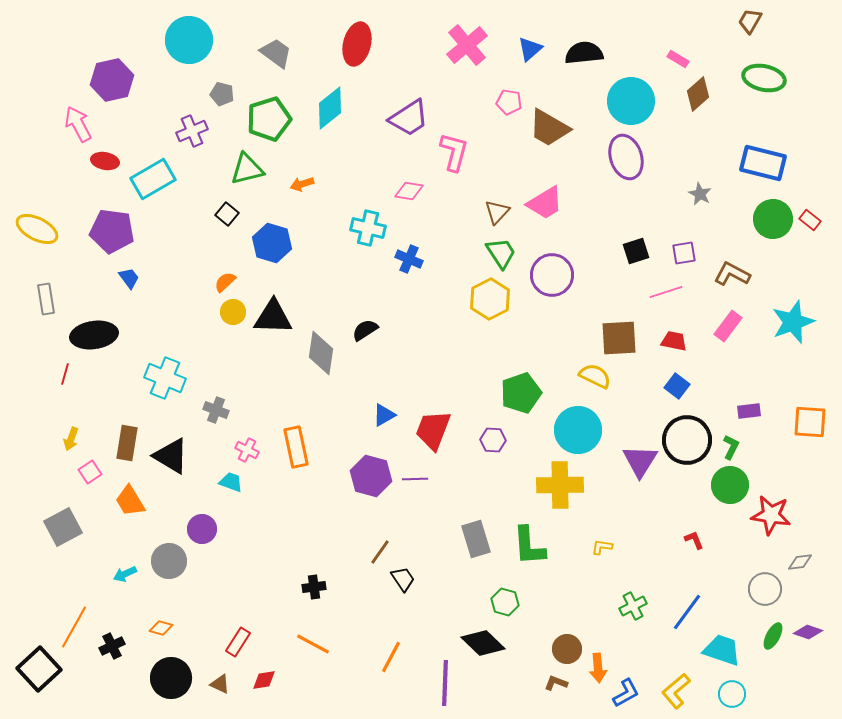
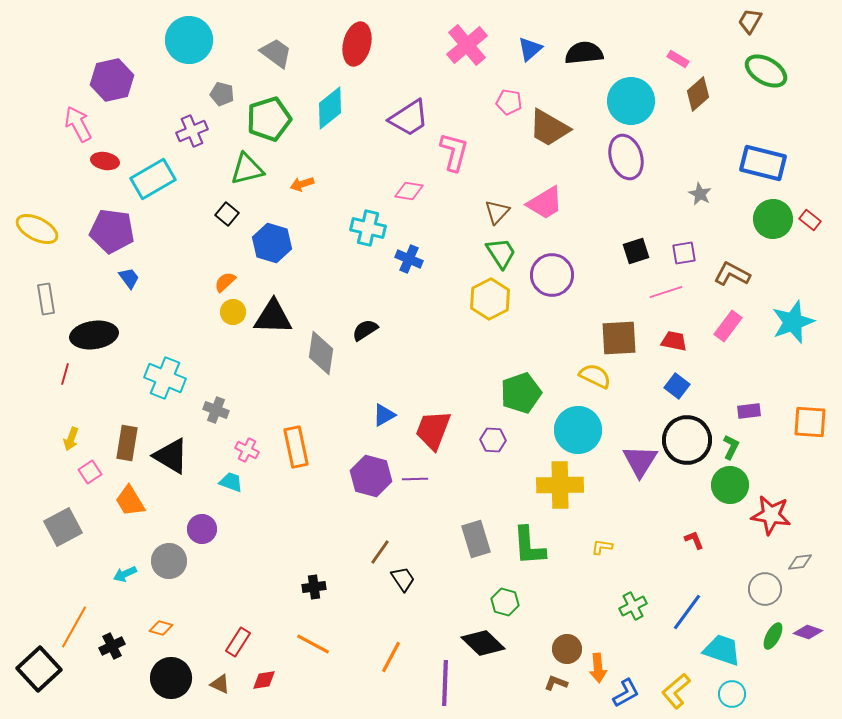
green ellipse at (764, 78): moved 2 px right, 7 px up; rotated 18 degrees clockwise
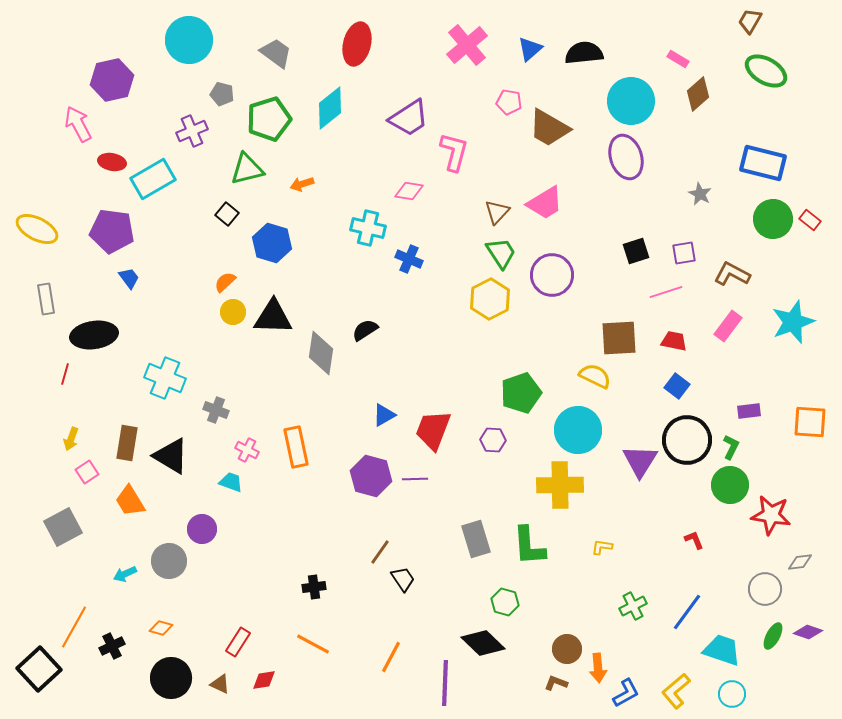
red ellipse at (105, 161): moved 7 px right, 1 px down
pink square at (90, 472): moved 3 px left
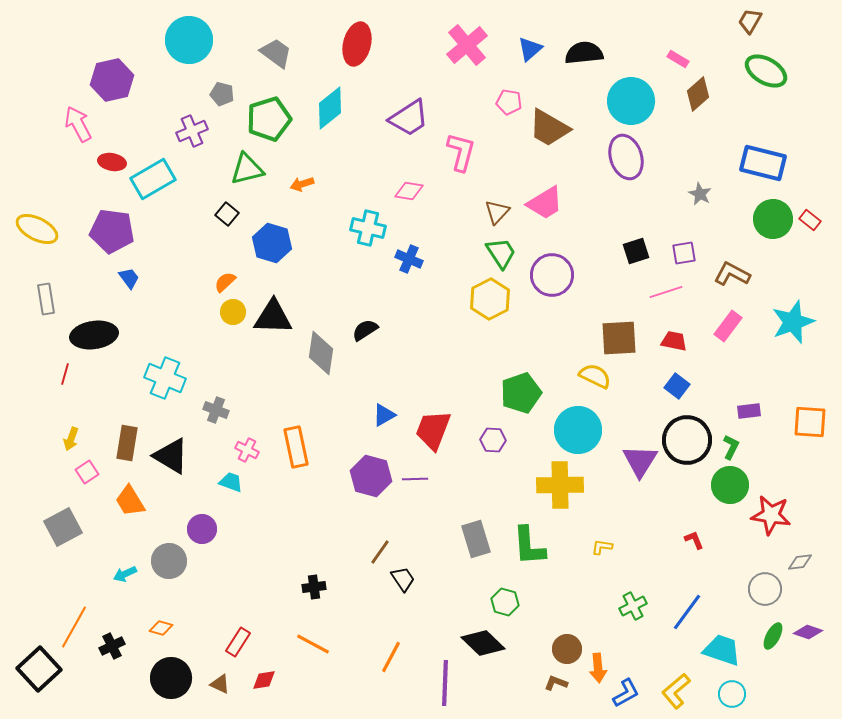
pink L-shape at (454, 152): moved 7 px right
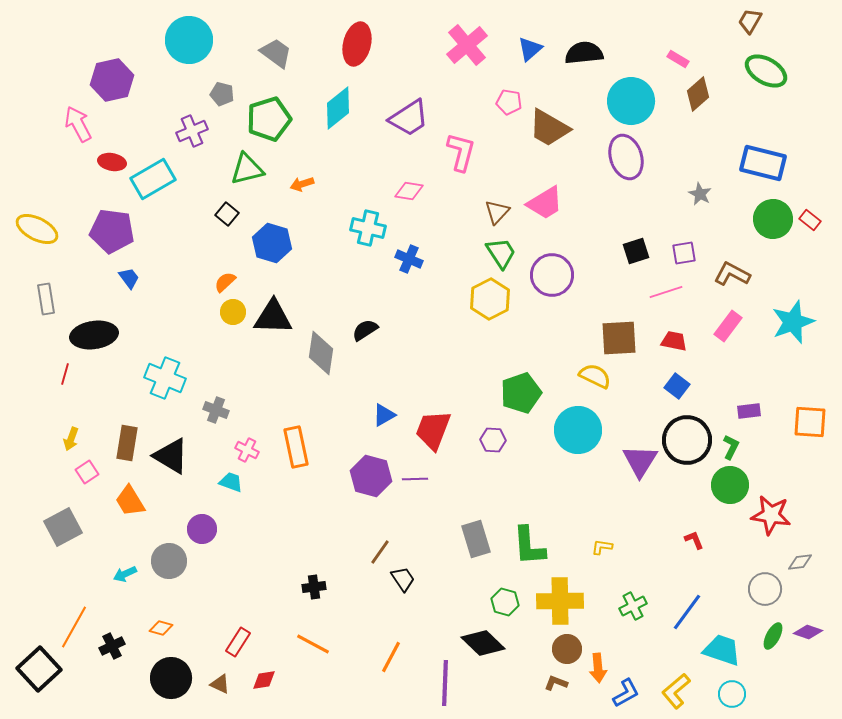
cyan diamond at (330, 108): moved 8 px right
yellow cross at (560, 485): moved 116 px down
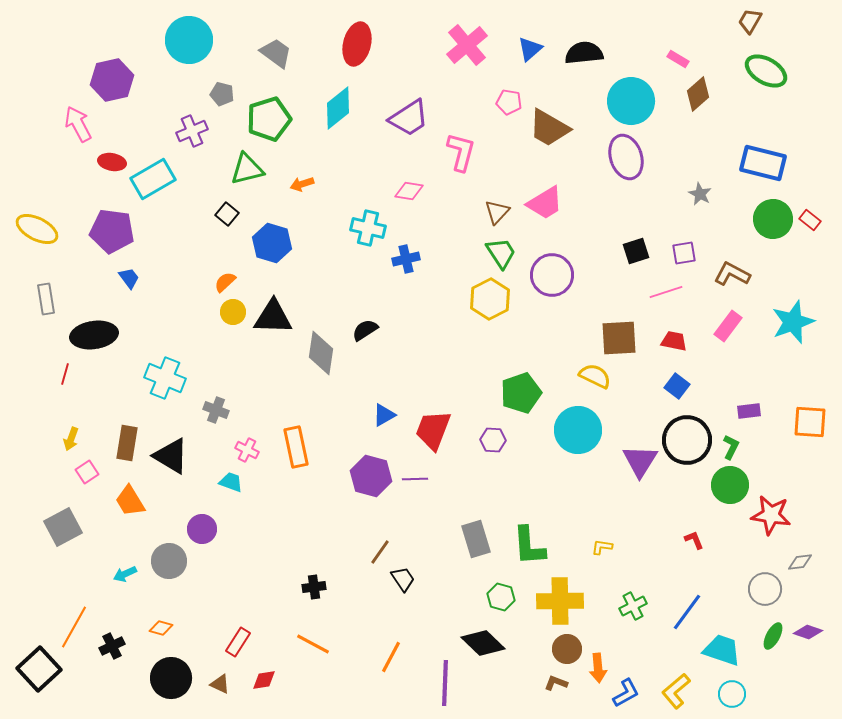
blue cross at (409, 259): moved 3 px left; rotated 36 degrees counterclockwise
green hexagon at (505, 602): moved 4 px left, 5 px up
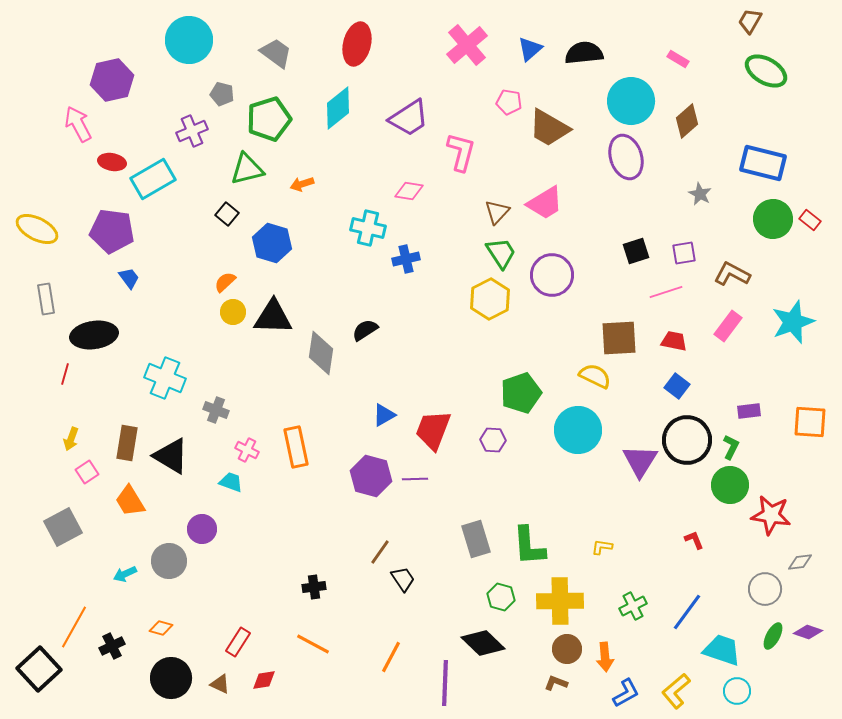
brown diamond at (698, 94): moved 11 px left, 27 px down
orange arrow at (598, 668): moved 7 px right, 11 px up
cyan circle at (732, 694): moved 5 px right, 3 px up
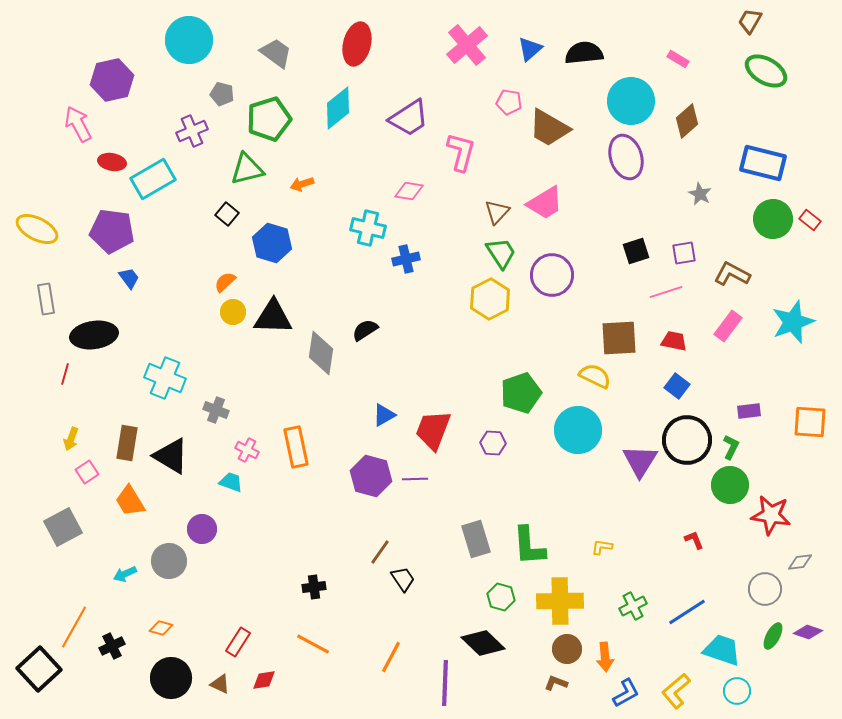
purple hexagon at (493, 440): moved 3 px down
blue line at (687, 612): rotated 21 degrees clockwise
